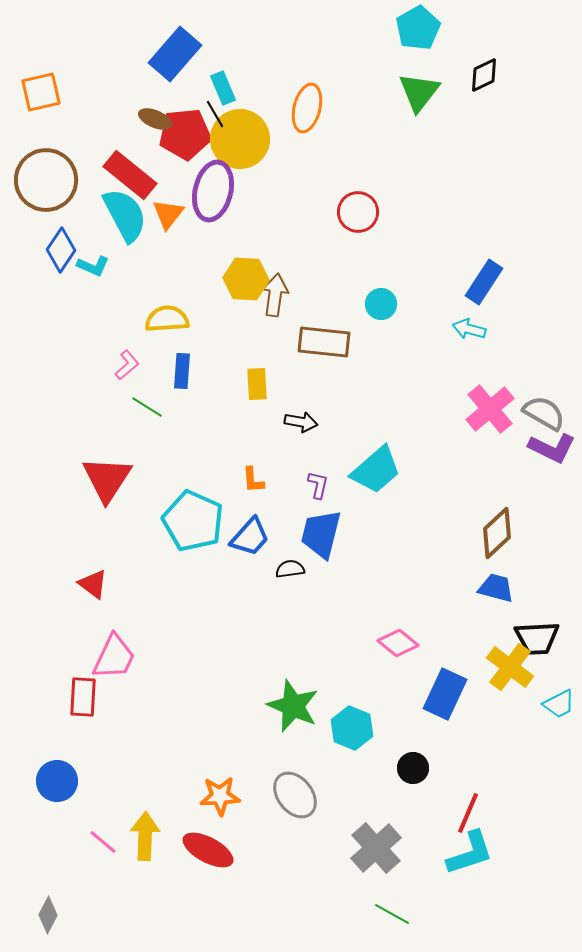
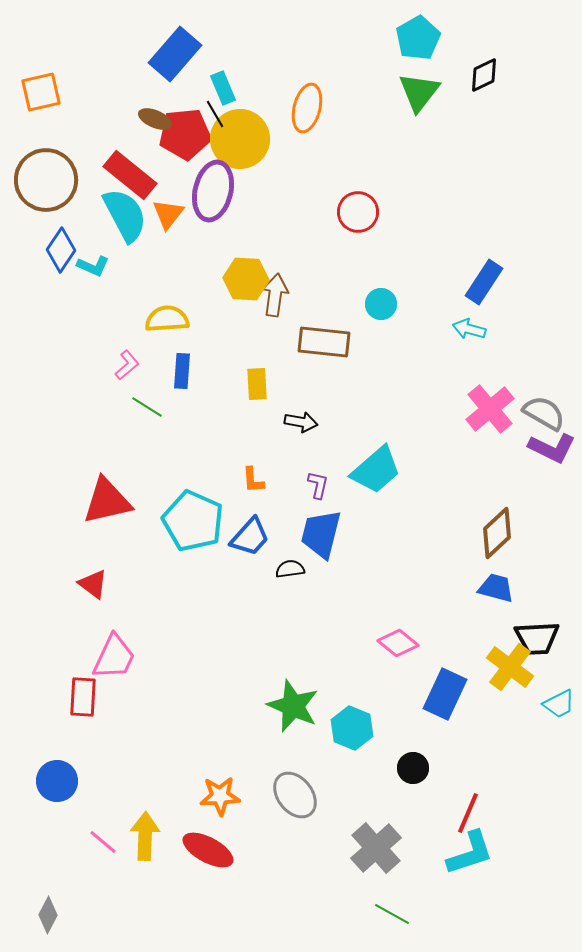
cyan pentagon at (418, 28): moved 10 px down
red triangle at (107, 479): moved 22 px down; rotated 44 degrees clockwise
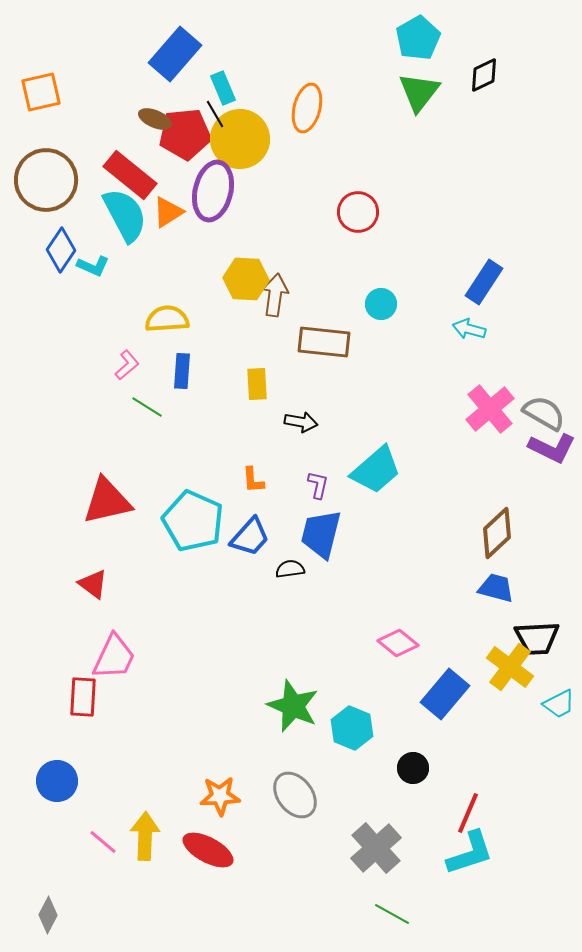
orange triangle at (168, 214): moved 2 px up; rotated 20 degrees clockwise
blue rectangle at (445, 694): rotated 15 degrees clockwise
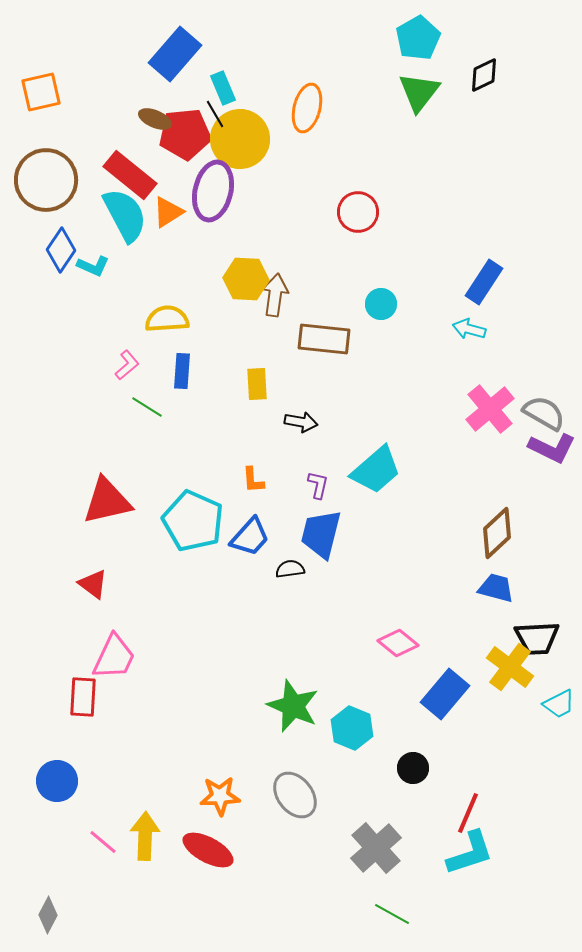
brown rectangle at (324, 342): moved 3 px up
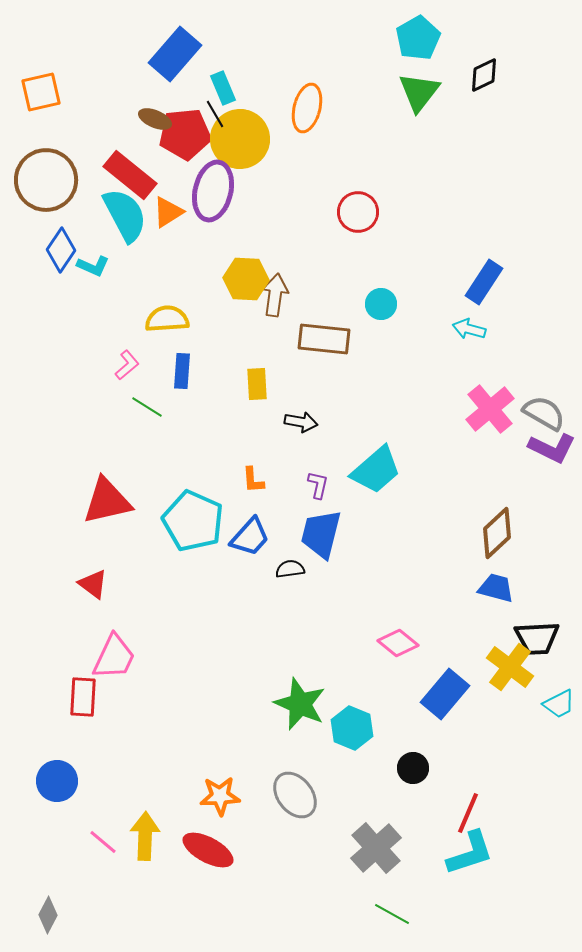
green star at (293, 706): moved 7 px right, 2 px up
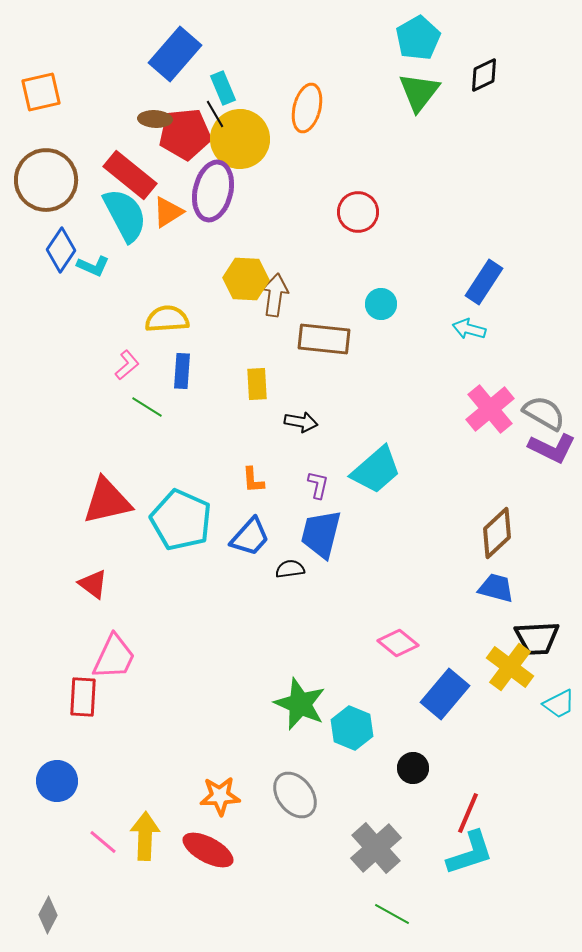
brown ellipse at (155, 119): rotated 20 degrees counterclockwise
cyan pentagon at (193, 521): moved 12 px left, 1 px up
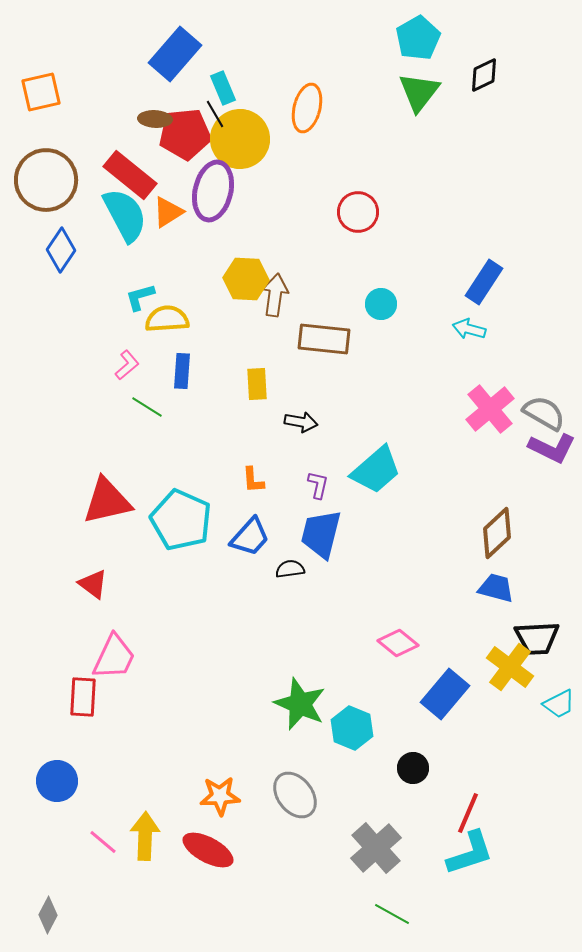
cyan L-shape at (93, 266): moved 47 px right, 31 px down; rotated 140 degrees clockwise
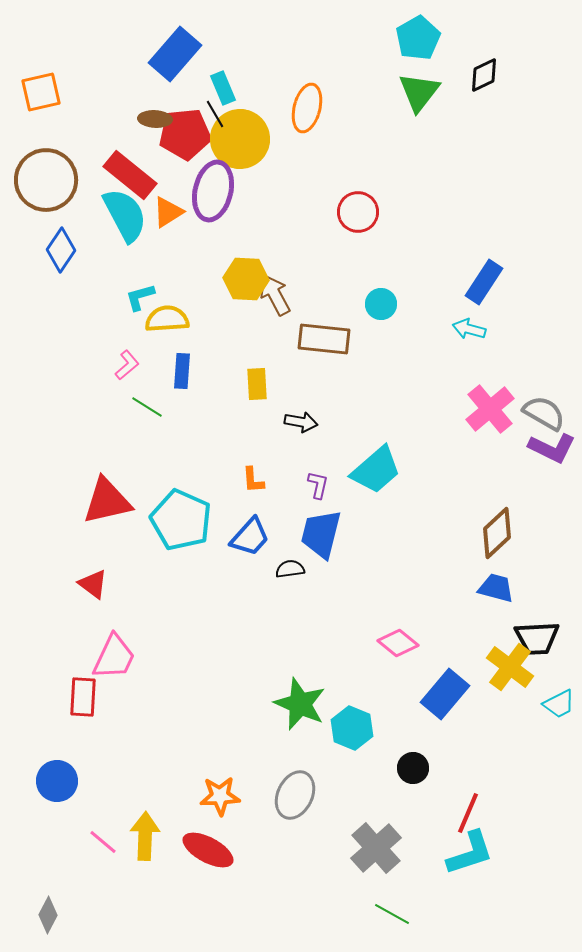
brown arrow at (275, 295): rotated 36 degrees counterclockwise
gray ellipse at (295, 795): rotated 63 degrees clockwise
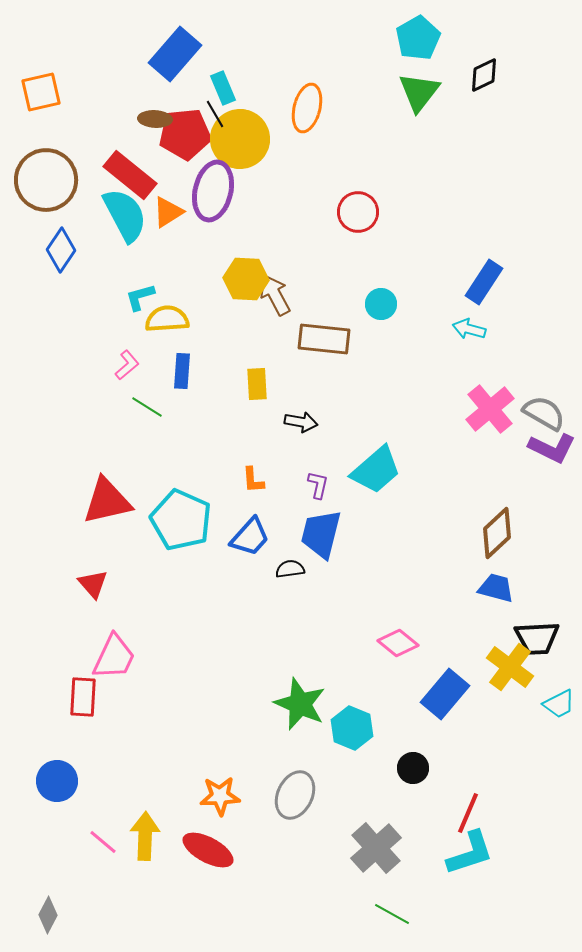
red triangle at (93, 584): rotated 12 degrees clockwise
